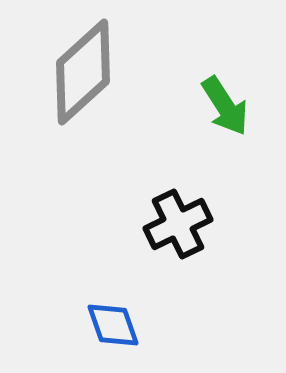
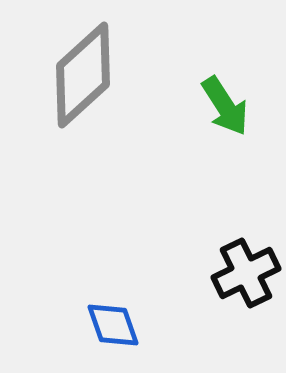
gray diamond: moved 3 px down
black cross: moved 68 px right, 49 px down
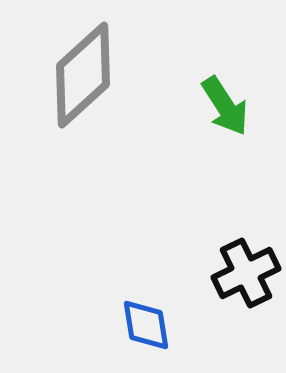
blue diamond: moved 33 px right; rotated 10 degrees clockwise
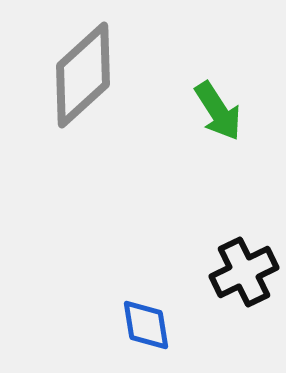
green arrow: moved 7 px left, 5 px down
black cross: moved 2 px left, 1 px up
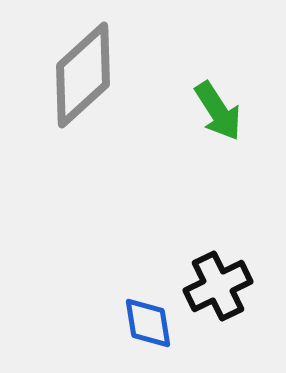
black cross: moved 26 px left, 14 px down
blue diamond: moved 2 px right, 2 px up
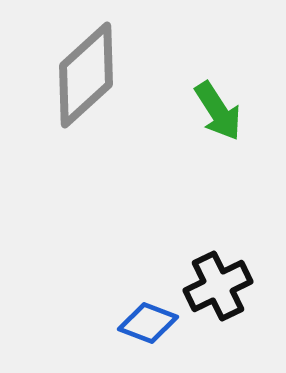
gray diamond: moved 3 px right
blue diamond: rotated 60 degrees counterclockwise
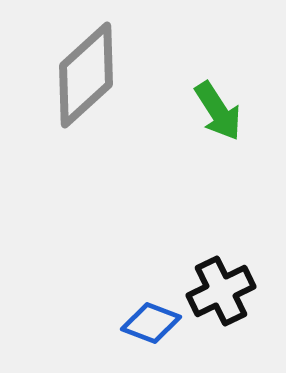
black cross: moved 3 px right, 5 px down
blue diamond: moved 3 px right
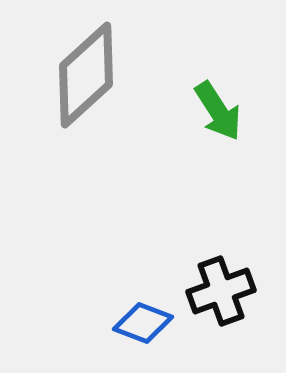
black cross: rotated 6 degrees clockwise
blue diamond: moved 8 px left
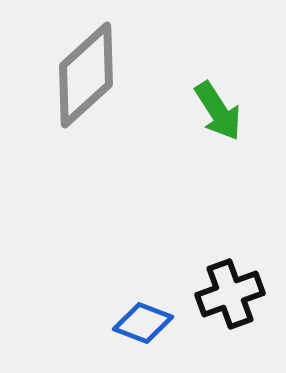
black cross: moved 9 px right, 3 px down
